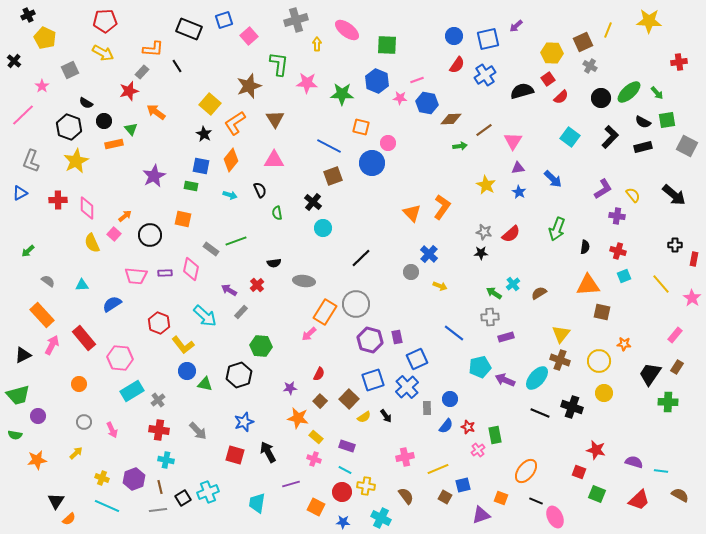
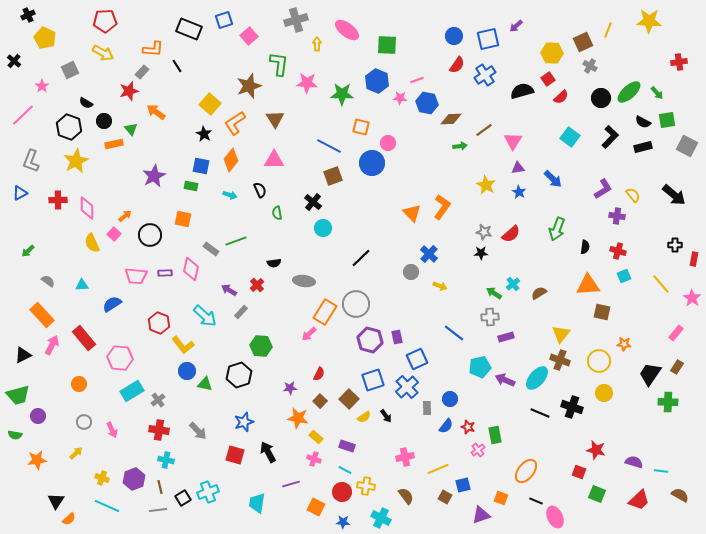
pink rectangle at (675, 335): moved 1 px right, 2 px up
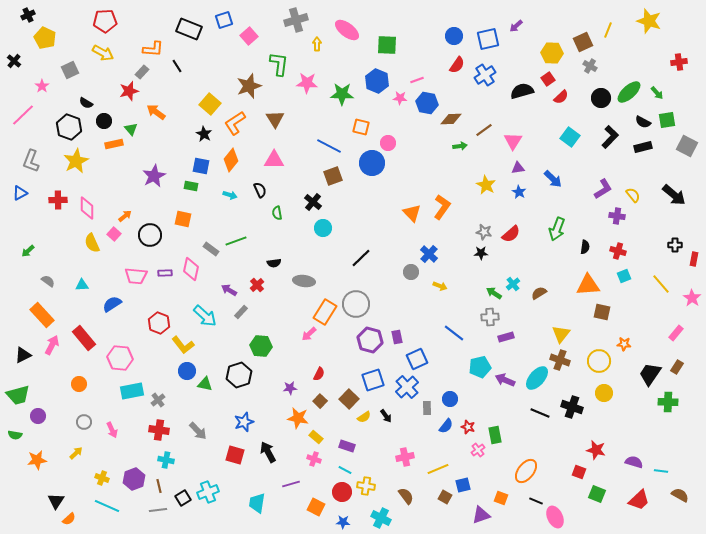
yellow star at (649, 21): rotated 15 degrees clockwise
cyan rectangle at (132, 391): rotated 20 degrees clockwise
brown line at (160, 487): moved 1 px left, 1 px up
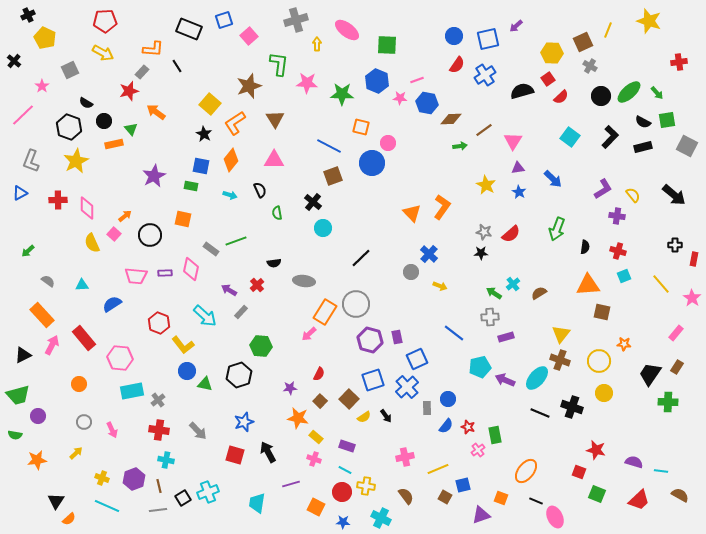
black circle at (601, 98): moved 2 px up
blue circle at (450, 399): moved 2 px left
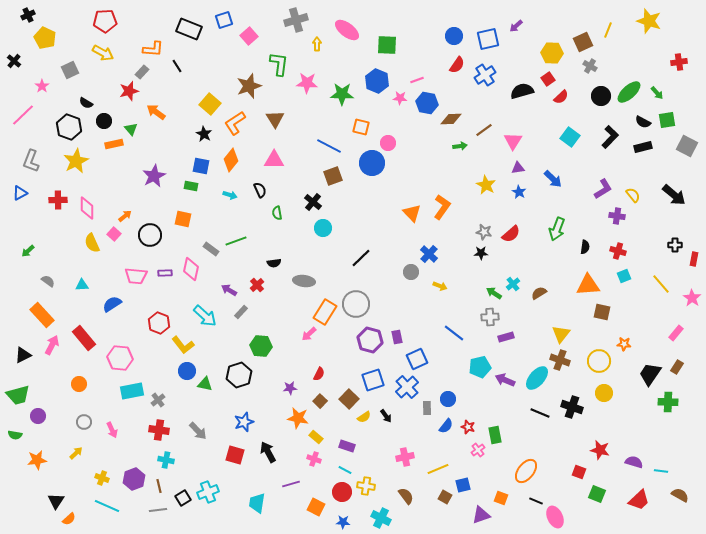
red star at (596, 450): moved 4 px right
